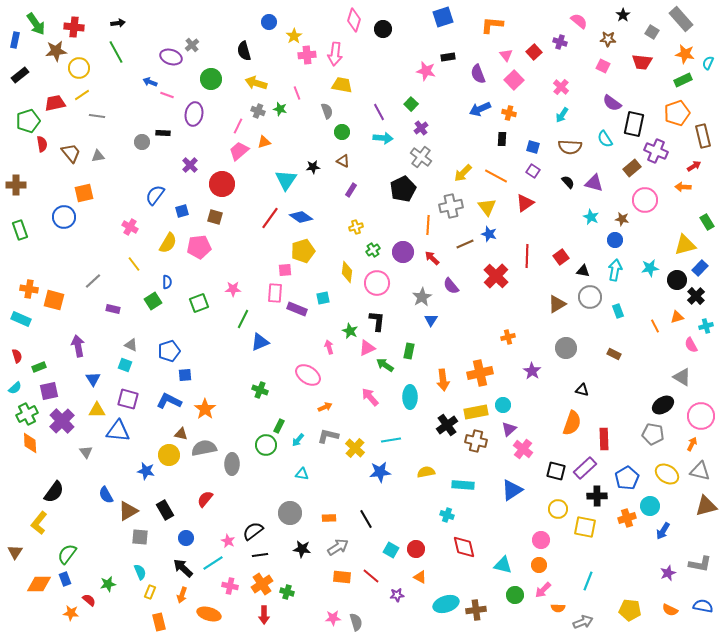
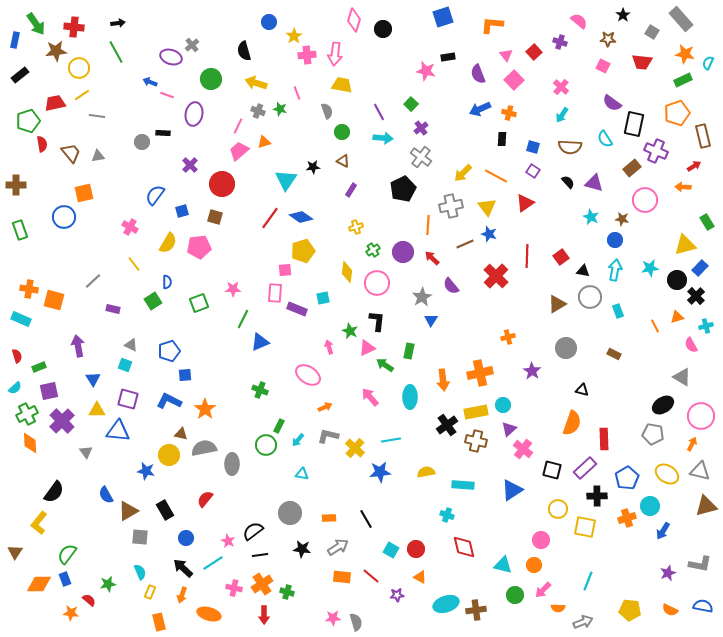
black square at (556, 471): moved 4 px left, 1 px up
orange circle at (539, 565): moved 5 px left
pink cross at (230, 586): moved 4 px right, 2 px down
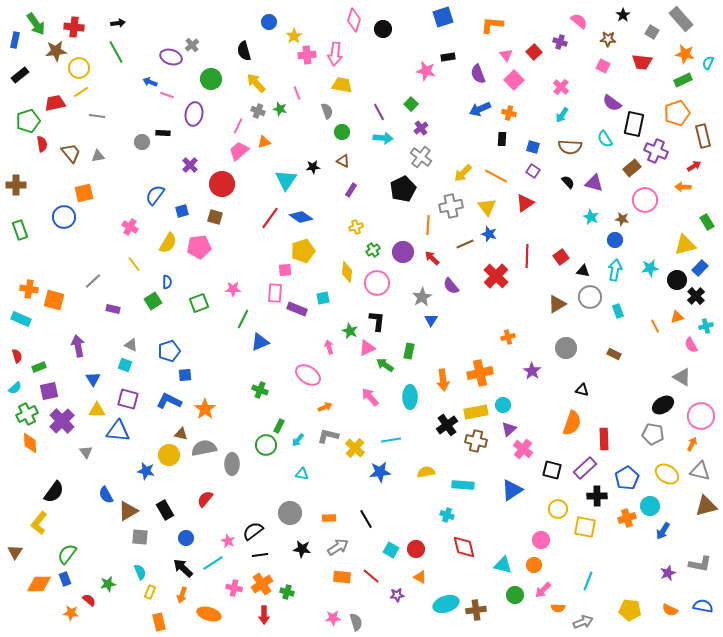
yellow arrow at (256, 83): rotated 30 degrees clockwise
yellow line at (82, 95): moved 1 px left, 3 px up
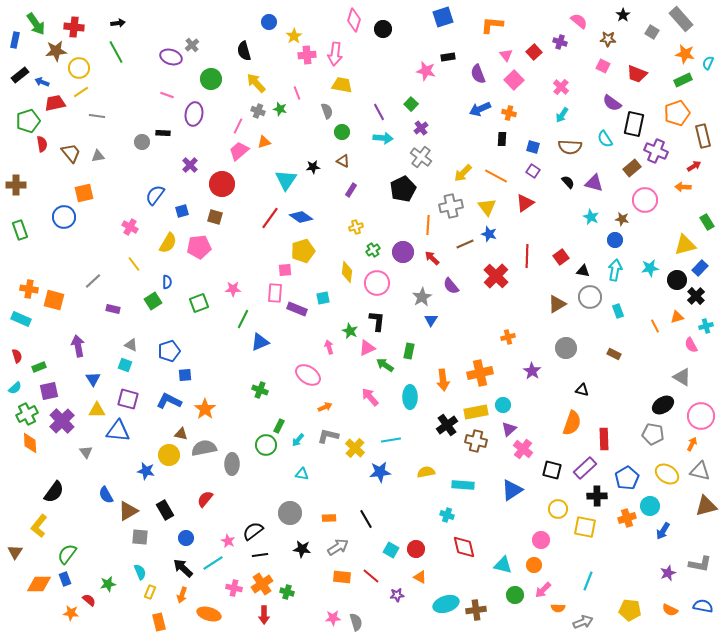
red trapezoid at (642, 62): moved 5 px left, 12 px down; rotated 15 degrees clockwise
blue arrow at (150, 82): moved 108 px left
yellow L-shape at (39, 523): moved 3 px down
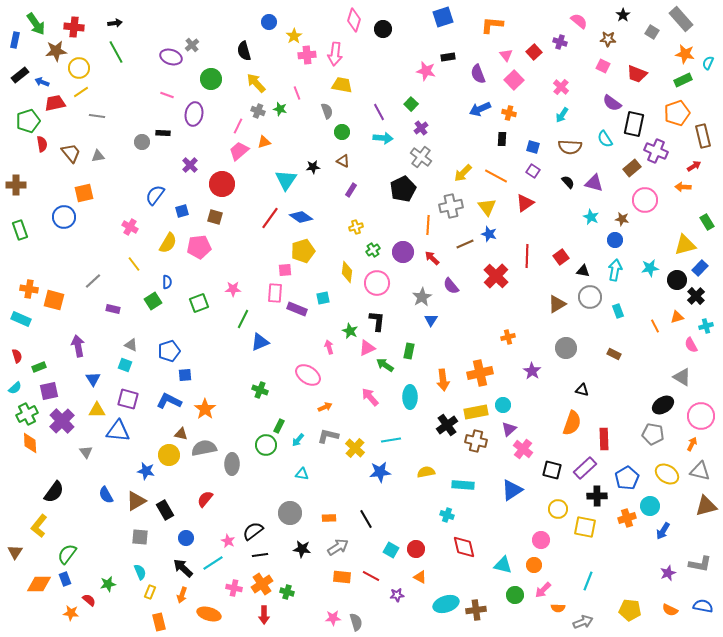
black arrow at (118, 23): moved 3 px left
brown triangle at (128, 511): moved 8 px right, 10 px up
red line at (371, 576): rotated 12 degrees counterclockwise
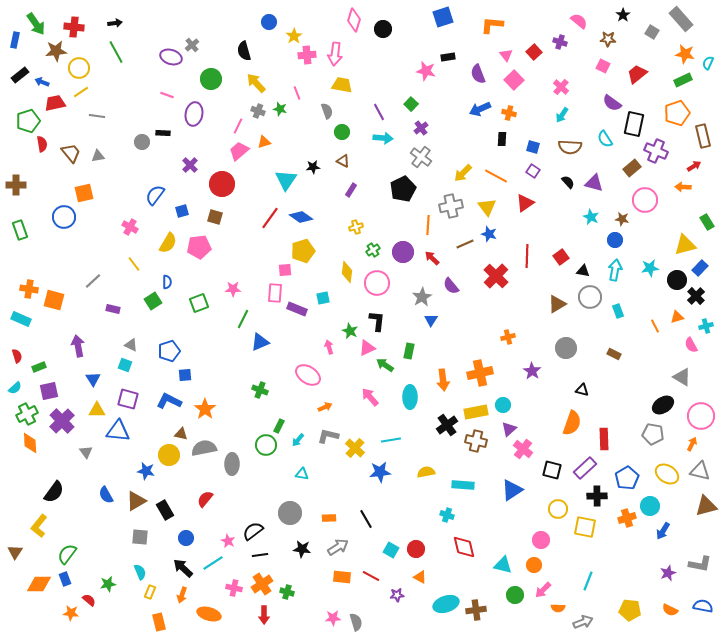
red trapezoid at (637, 74): rotated 120 degrees clockwise
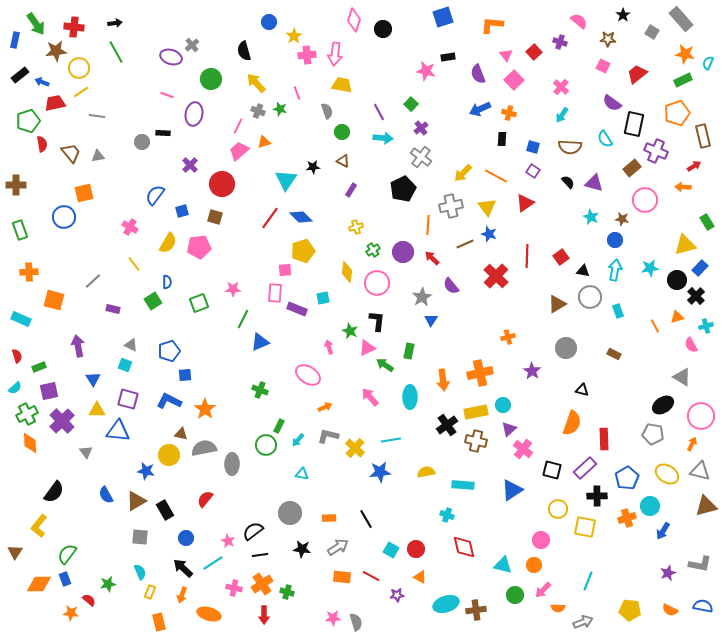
blue diamond at (301, 217): rotated 10 degrees clockwise
orange cross at (29, 289): moved 17 px up; rotated 12 degrees counterclockwise
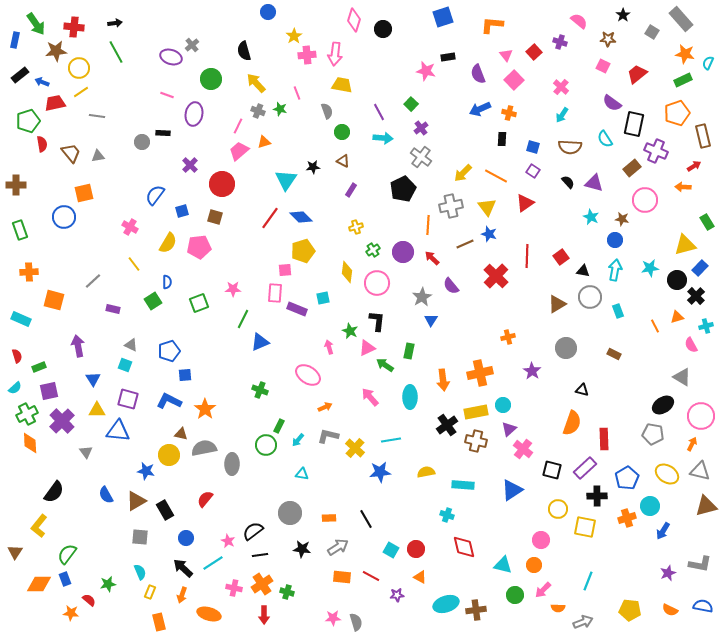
blue circle at (269, 22): moved 1 px left, 10 px up
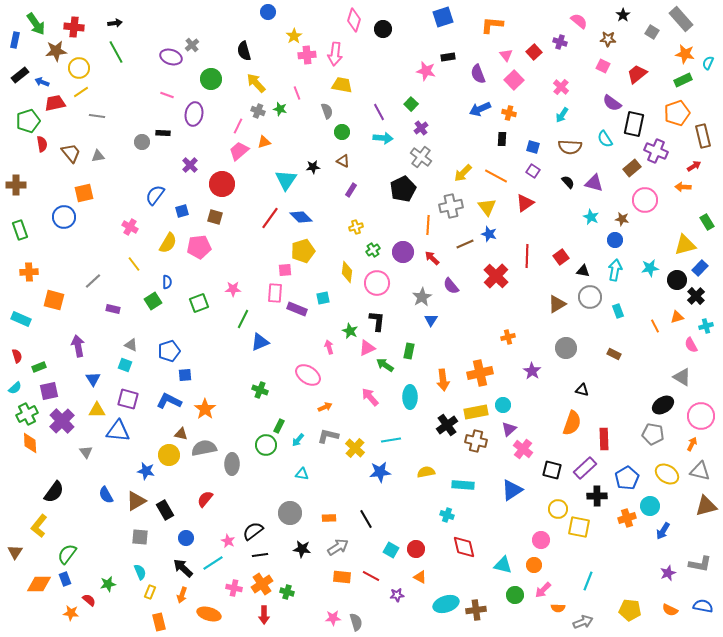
yellow square at (585, 527): moved 6 px left
